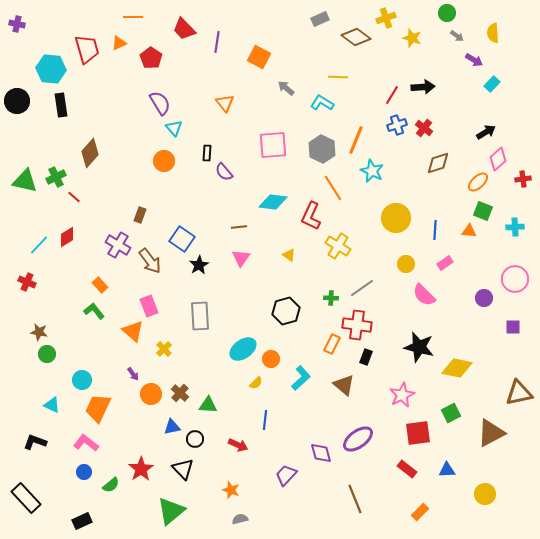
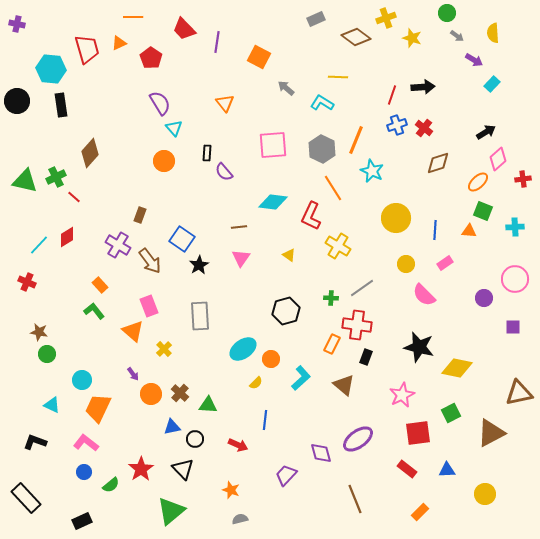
gray rectangle at (320, 19): moved 4 px left
red line at (392, 95): rotated 12 degrees counterclockwise
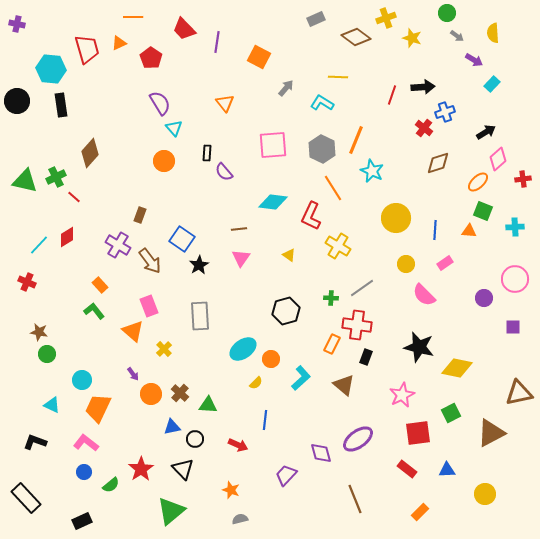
gray arrow at (286, 88): rotated 90 degrees clockwise
blue cross at (397, 125): moved 48 px right, 13 px up
brown line at (239, 227): moved 2 px down
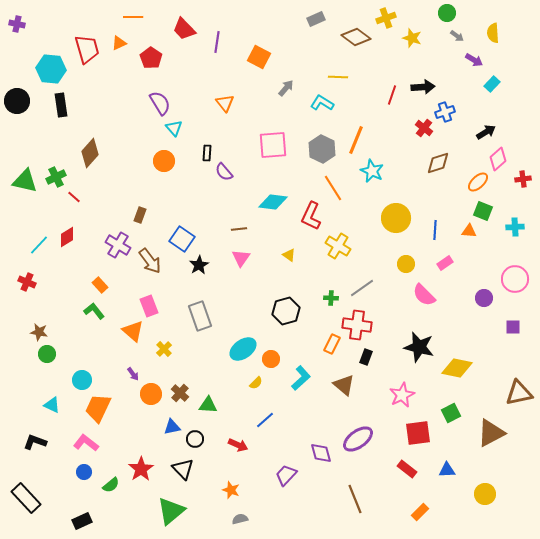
gray rectangle at (200, 316): rotated 16 degrees counterclockwise
blue line at (265, 420): rotated 42 degrees clockwise
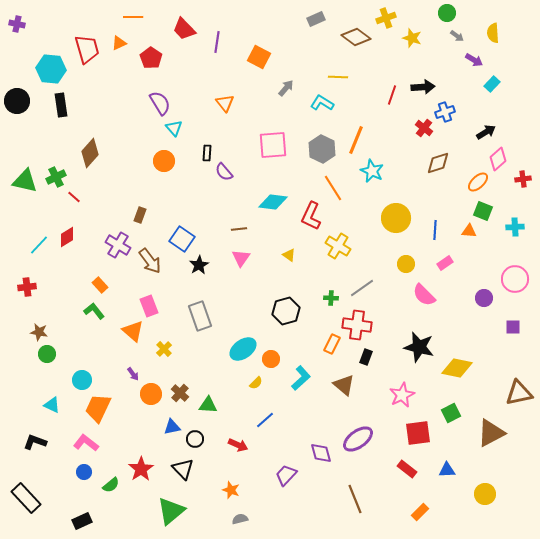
red cross at (27, 282): moved 5 px down; rotated 30 degrees counterclockwise
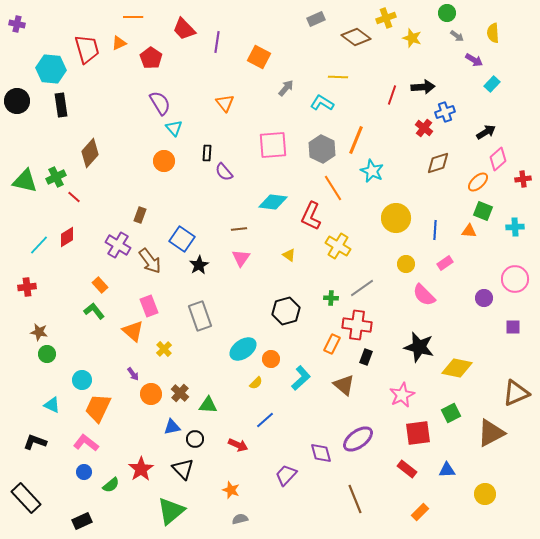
brown triangle at (519, 393): moved 3 px left; rotated 12 degrees counterclockwise
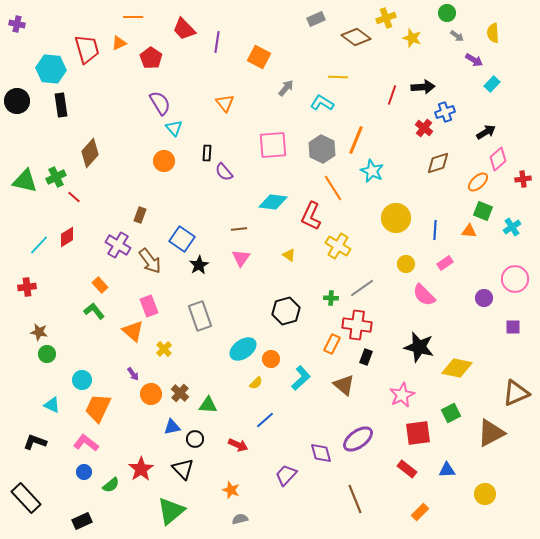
cyan cross at (515, 227): moved 3 px left; rotated 30 degrees counterclockwise
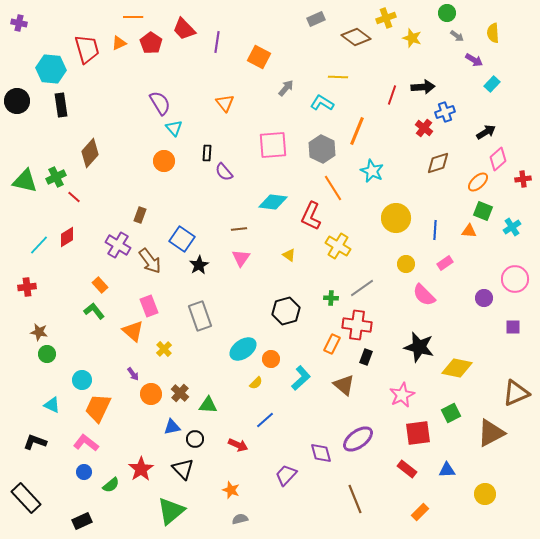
purple cross at (17, 24): moved 2 px right, 1 px up
red pentagon at (151, 58): moved 15 px up
orange line at (356, 140): moved 1 px right, 9 px up
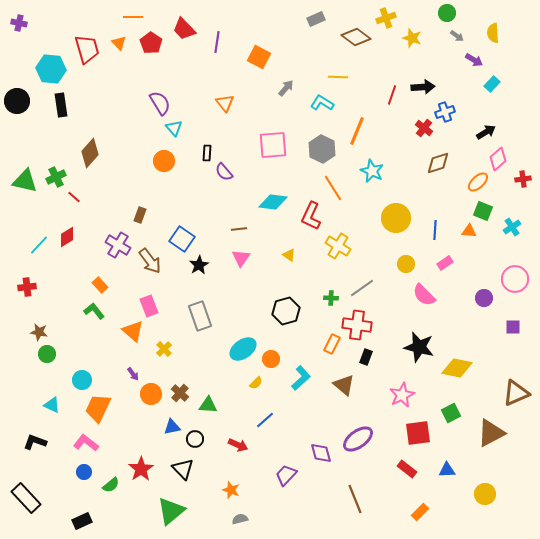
orange triangle at (119, 43): rotated 49 degrees counterclockwise
